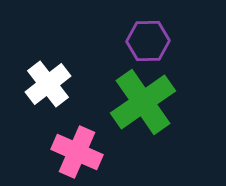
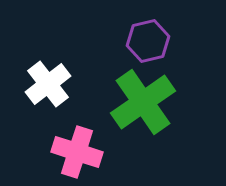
purple hexagon: rotated 12 degrees counterclockwise
pink cross: rotated 6 degrees counterclockwise
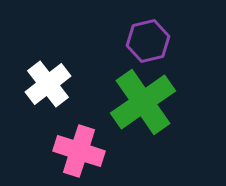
pink cross: moved 2 px right, 1 px up
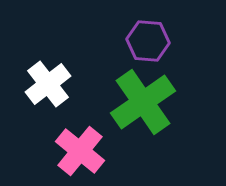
purple hexagon: rotated 18 degrees clockwise
pink cross: moved 1 px right; rotated 21 degrees clockwise
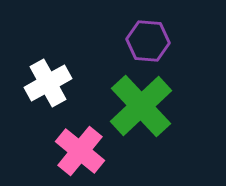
white cross: moved 1 px up; rotated 9 degrees clockwise
green cross: moved 2 px left, 4 px down; rotated 8 degrees counterclockwise
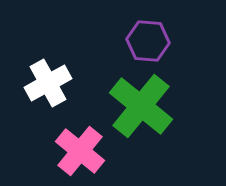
green cross: rotated 8 degrees counterclockwise
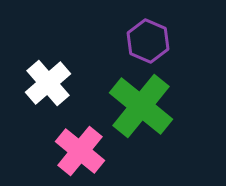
purple hexagon: rotated 18 degrees clockwise
white cross: rotated 12 degrees counterclockwise
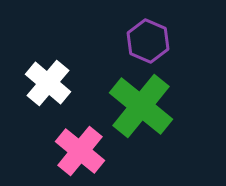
white cross: rotated 9 degrees counterclockwise
